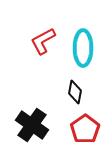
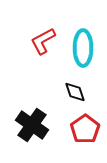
black diamond: rotated 30 degrees counterclockwise
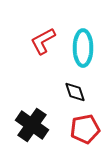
red pentagon: rotated 24 degrees clockwise
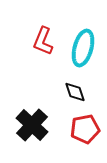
red L-shape: rotated 40 degrees counterclockwise
cyan ellipse: rotated 15 degrees clockwise
black cross: rotated 8 degrees clockwise
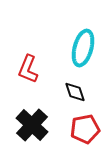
red L-shape: moved 15 px left, 28 px down
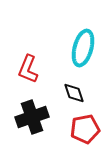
black diamond: moved 1 px left, 1 px down
black cross: moved 8 px up; rotated 28 degrees clockwise
